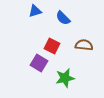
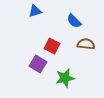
blue semicircle: moved 11 px right, 3 px down
brown semicircle: moved 2 px right, 1 px up
purple square: moved 1 px left, 1 px down
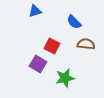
blue semicircle: moved 1 px down
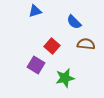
red square: rotated 14 degrees clockwise
purple square: moved 2 px left, 1 px down
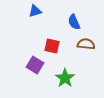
blue semicircle: rotated 21 degrees clockwise
red square: rotated 28 degrees counterclockwise
purple square: moved 1 px left
green star: rotated 24 degrees counterclockwise
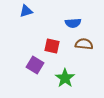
blue triangle: moved 9 px left
blue semicircle: moved 1 px left, 1 px down; rotated 70 degrees counterclockwise
brown semicircle: moved 2 px left
